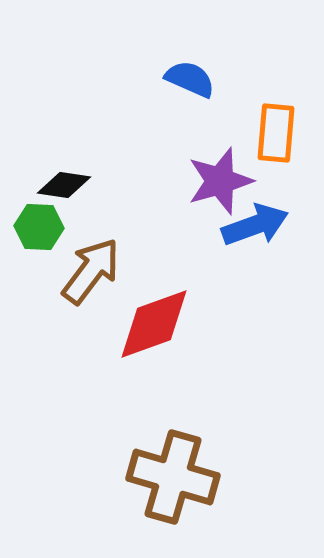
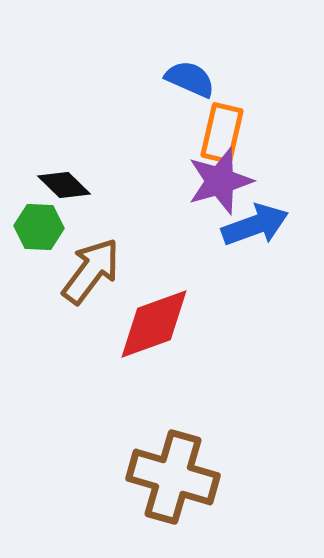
orange rectangle: moved 54 px left; rotated 8 degrees clockwise
black diamond: rotated 36 degrees clockwise
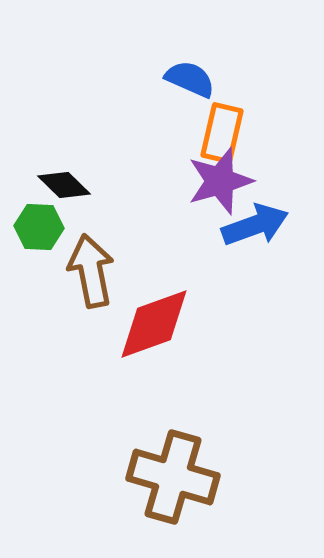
brown arrow: rotated 48 degrees counterclockwise
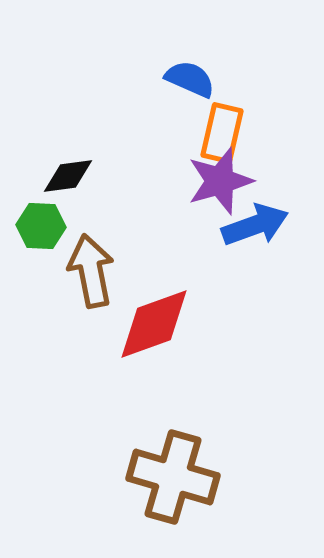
black diamond: moved 4 px right, 9 px up; rotated 52 degrees counterclockwise
green hexagon: moved 2 px right, 1 px up
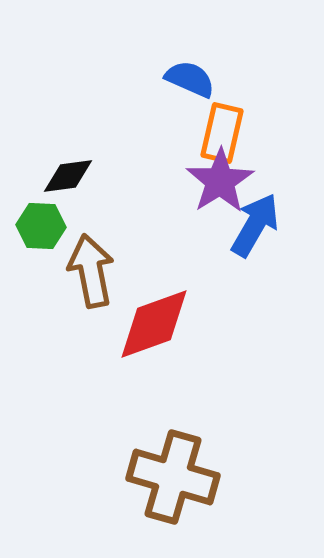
purple star: rotated 16 degrees counterclockwise
blue arrow: rotated 40 degrees counterclockwise
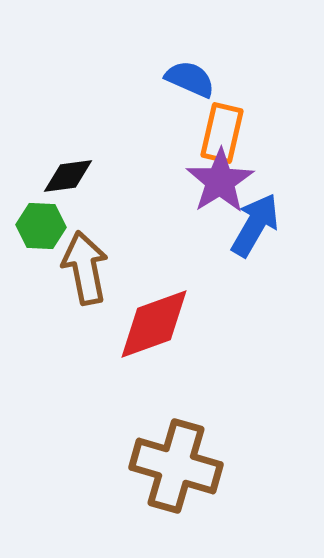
brown arrow: moved 6 px left, 3 px up
brown cross: moved 3 px right, 11 px up
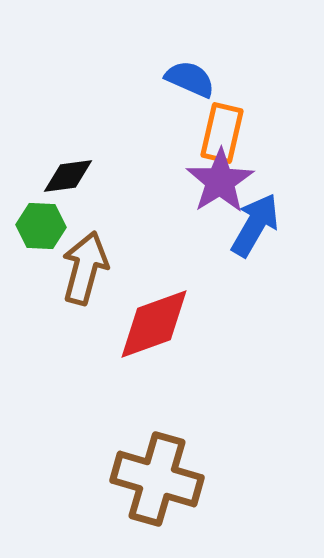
brown arrow: rotated 26 degrees clockwise
brown cross: moved 19 px left, 13 px down
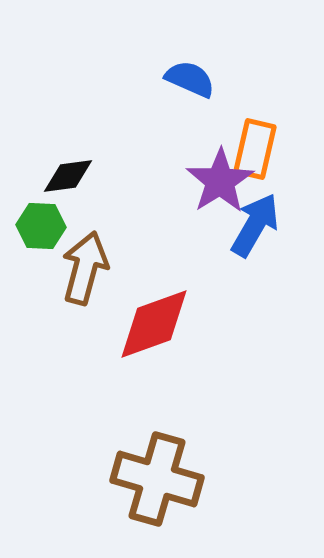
orange rectangle: moved 33 px right, 16 px down
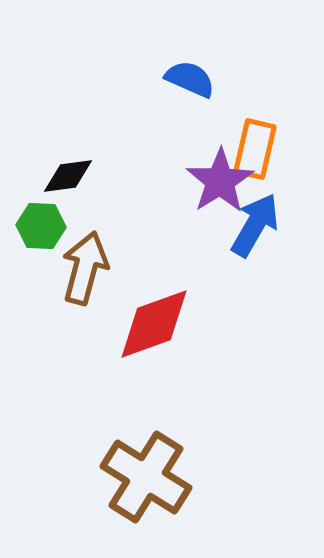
brown cross: moved 11 px left, 2 px up; rotated 16 degrees clockwise
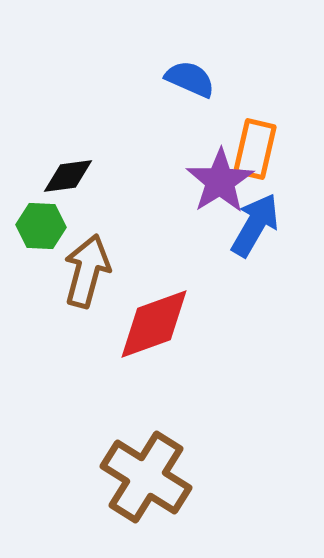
brown arrow: moved 2 px right, 3 px down
